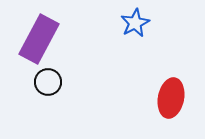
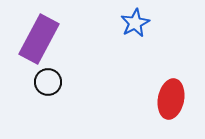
red ellipse: moved 1 px down
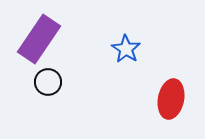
blue star: moved 9 px left, 26 px down; rotated 12 degrees counterclockwise
purple rectangle: rotated 6 degrees clockwise
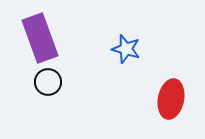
purple rectangle: moved 1 px right, 1 px up; rotated 54 degrees counterclockwise
blue star: rotated 16 degrees counterclockwise
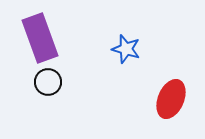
red ellipse: rotated 12 degrees clockwise
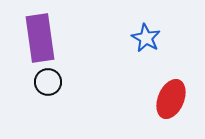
purple rectangle: rotated 12 degrees clockwise
blue star: moved 20 px right, 11 px up; rotated 12 degrees clockwise
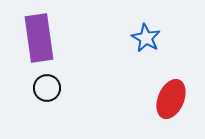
purple rectangle: moved 1 px left
black circle: moved 1 px left, 6 px down
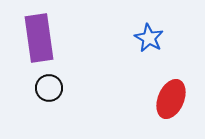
blue star: moved 3 px right
black circle: moved 2 px right
